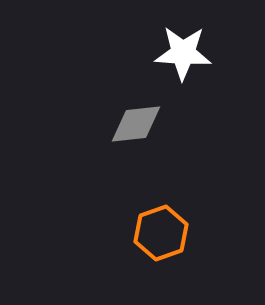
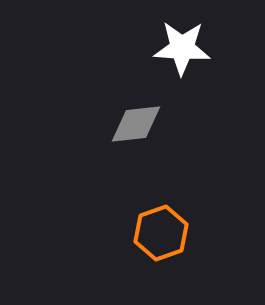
white star: moved 1 px left, 5 px up
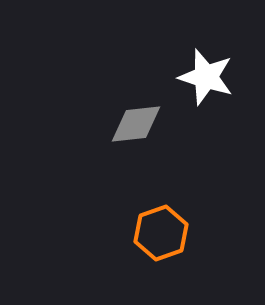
white star: moved 24 px right, 29 px down; rotated 14 degrees clockwise
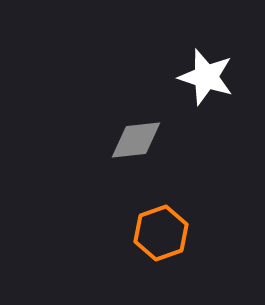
gray diamond: moved 16 px down
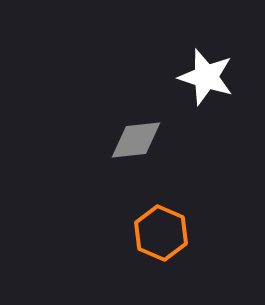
orange hexagon: rotated 18 degrees counterclockwise
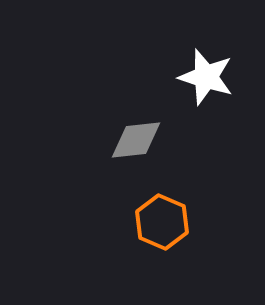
orange hexagon: moved 1 px right, 11 px up
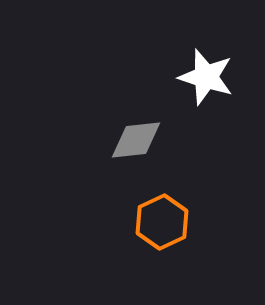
orange hexagon: rotated 12 degrees clockwise
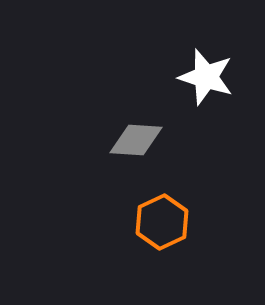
gray diamond: rotated 10 degrees clockwise
